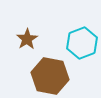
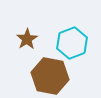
cyan hexagon: moved 10 px left
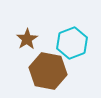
brown hexagon: moved 2 px left, 5 px up
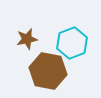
brown star: rotated 20 degrees clockwise
